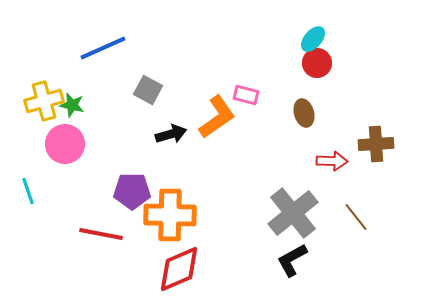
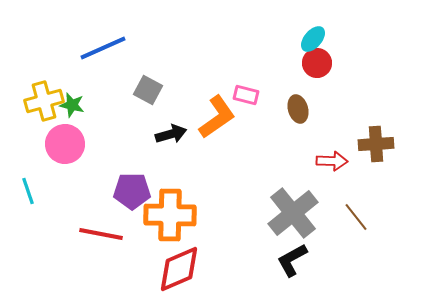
brown ellipse: moved 6 px left, 4 px up
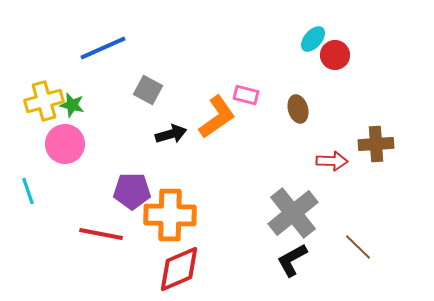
red circle: moved 18 px right, 8 px up
brown line: moved 2 px right, 30 px down; rotated 8 degrees counterclockwise
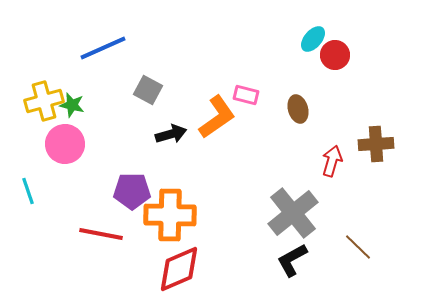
red arrow: rotated 76 degrees counterclockwise
